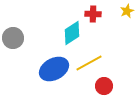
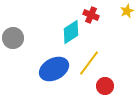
red cross: moved 2 px left, 1 px down; rotated 21 degrees clockwise
cyan diamond: moved 1 px left, 1 px up
yellow line: rotated 24 degrees counterclockwise
red circle: moved 1 px right
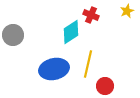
gray circle: moved 3 px up
yellow line: moved 1 px left, 1 px down; rotated 24 degrees counterclockwise
blue ellipse: rotated 16 degrees clockwise
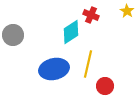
yellow star: rotated 16 degrees counterclockwise
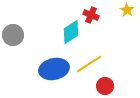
yellow star: moved 1 px up
yellow line: moved 1 px right; rotated 44 degrees clockwise
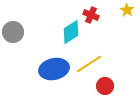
gray circle: moved 3 px up
